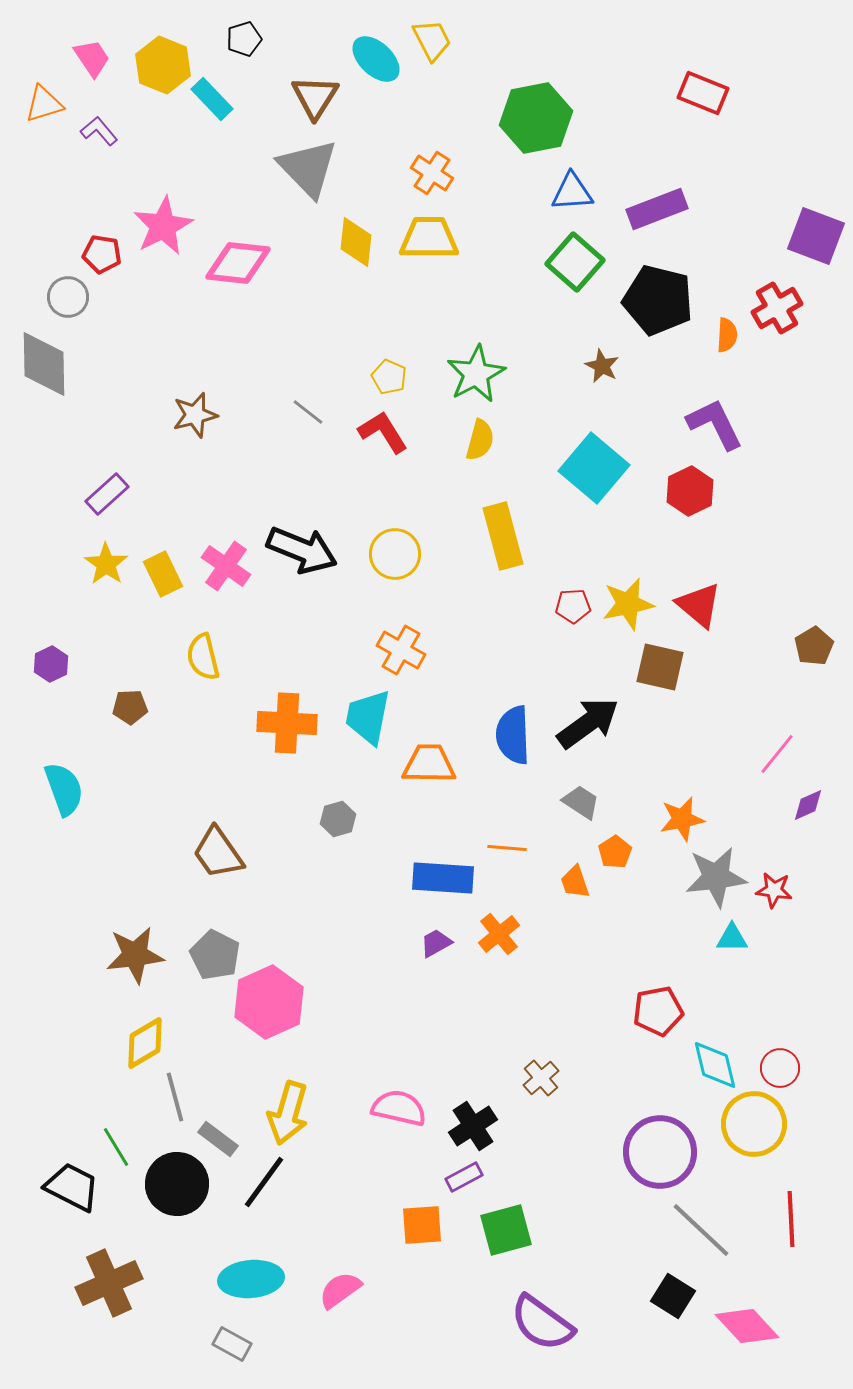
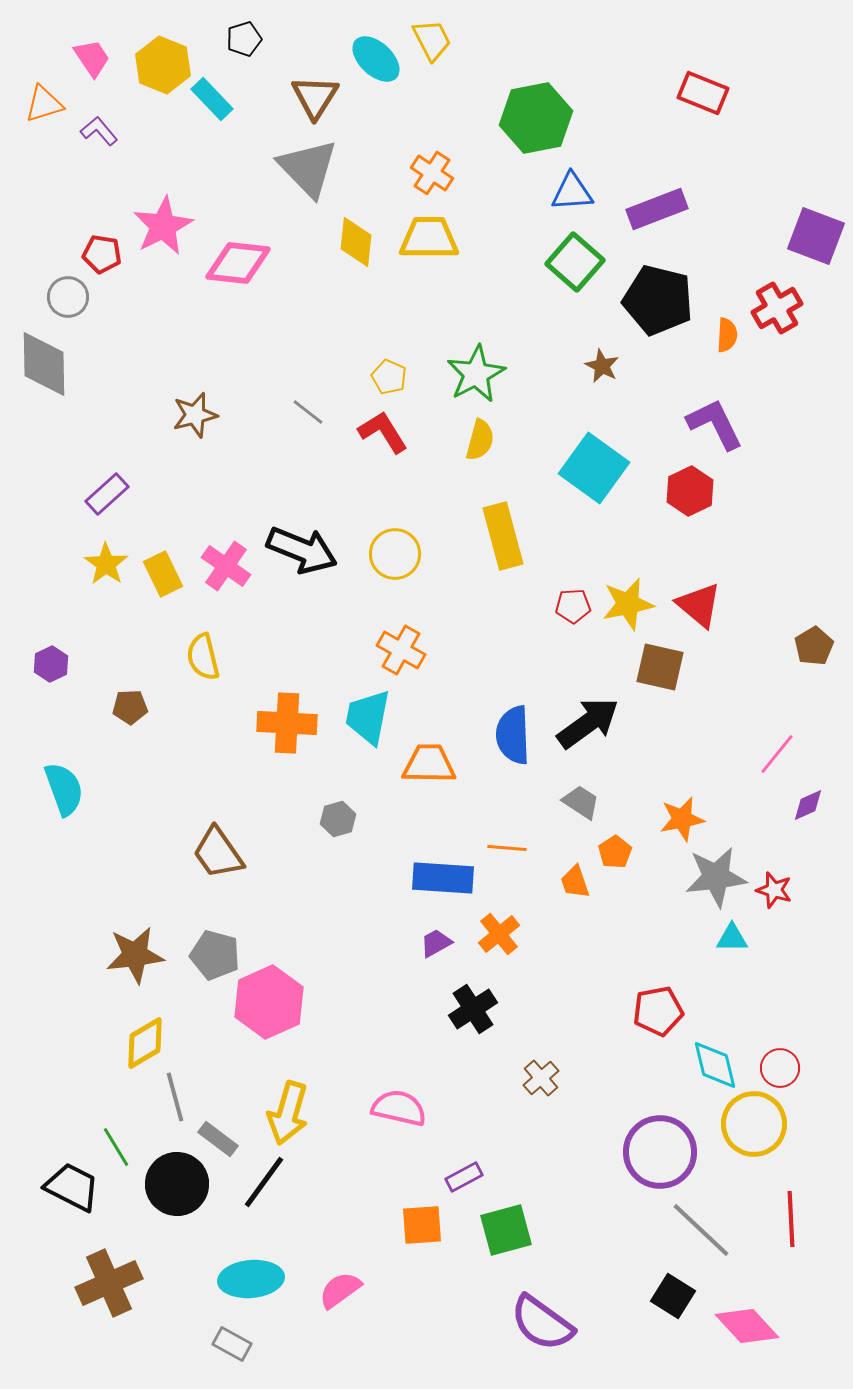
cyan square at (594, 468): rotated 4 degrees counterclockwise
red star at (774, 890): rotated 9 degrees clockwise
gray pentagon at (215, 955): rotated 12 degrees counterclockwise
black cross at (473, 1126): moved 117 px up
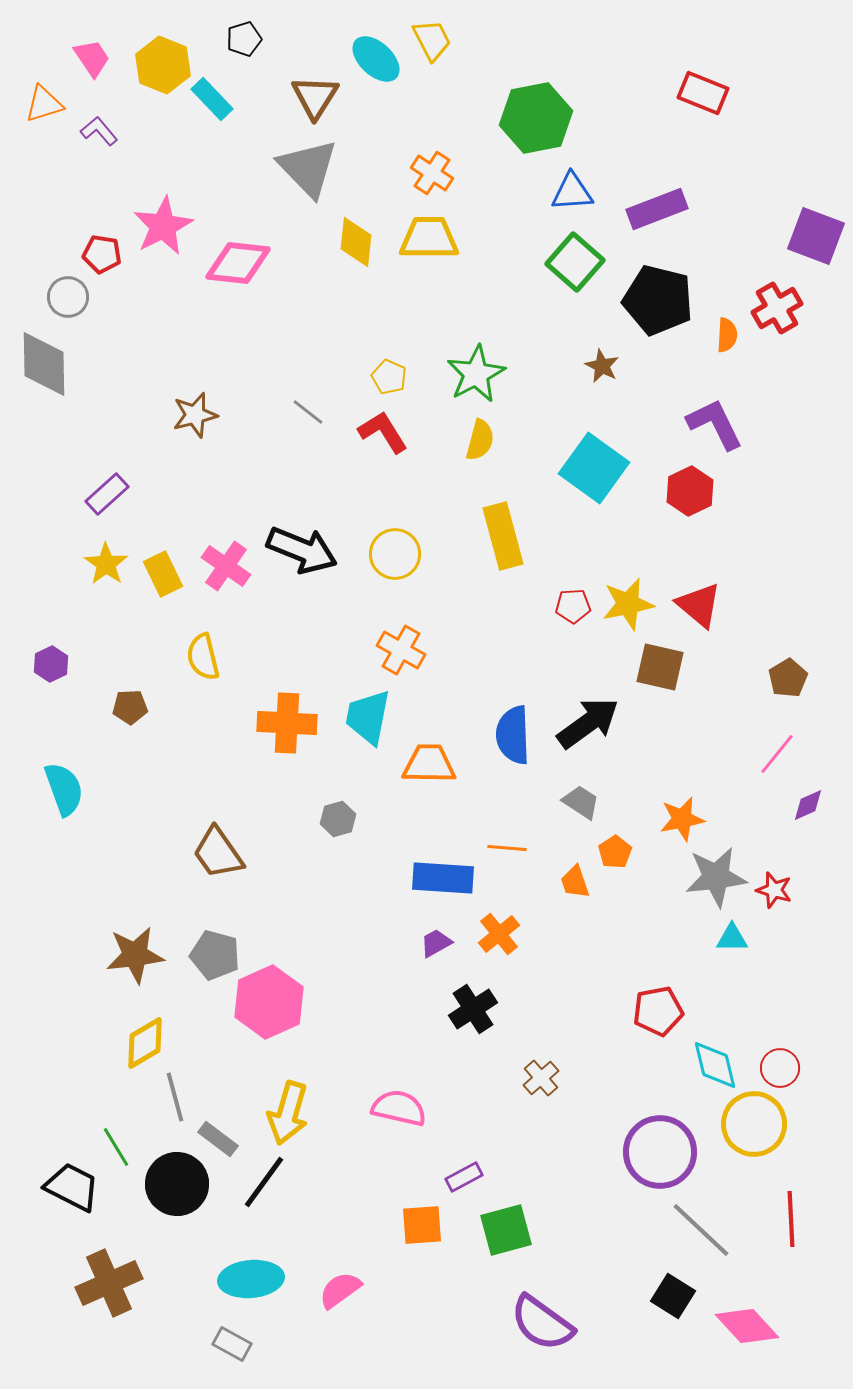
brown pentagon at (814, 646): moved 26 px left, 32 px down
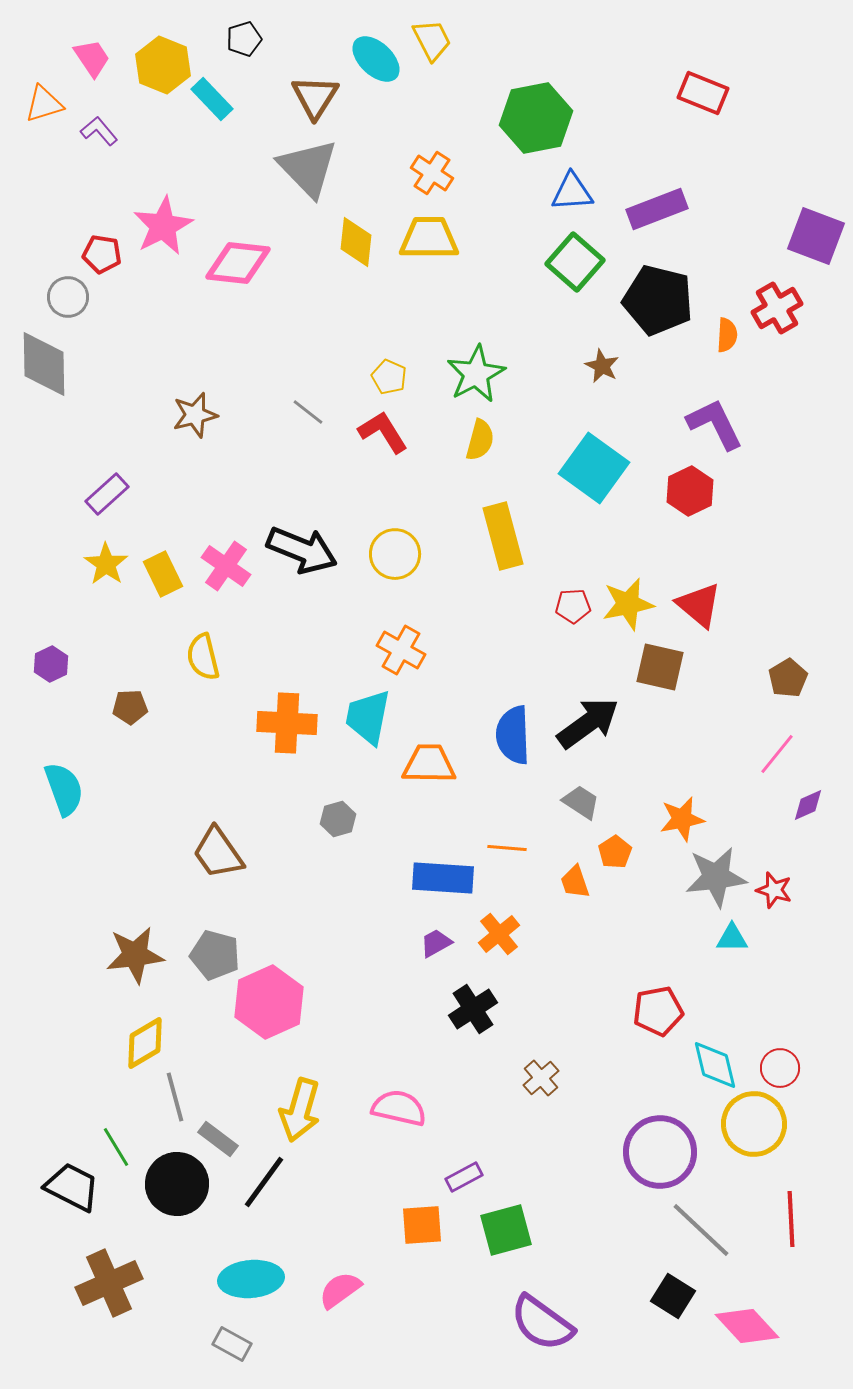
yellow arrow at (288, 1113): moved 12 px right, 3 px up
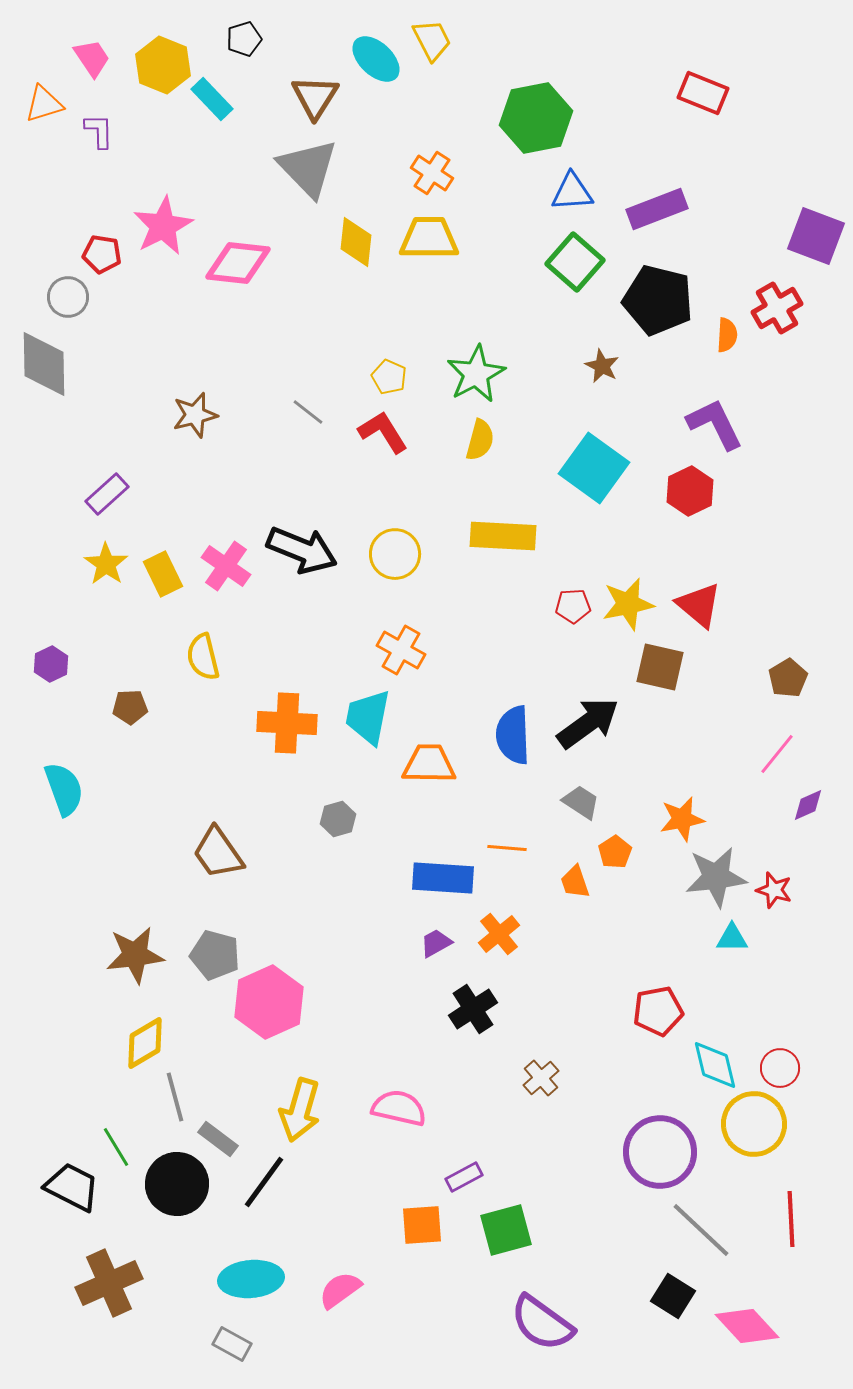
purple L-shape at (99, 131): rotated 39 degrees clockwise
yellow rectangle at (503, 536): rotated 72 degrees counterclockwise
